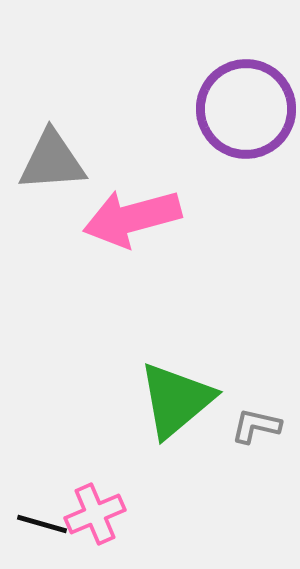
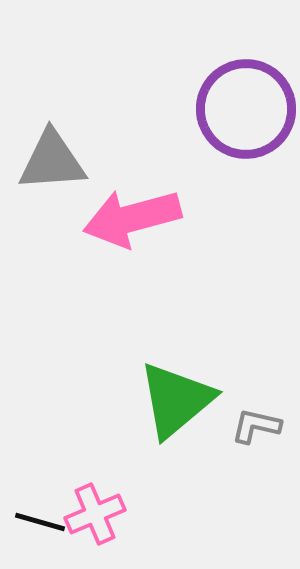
black line: moved 2 px left, 2 px up
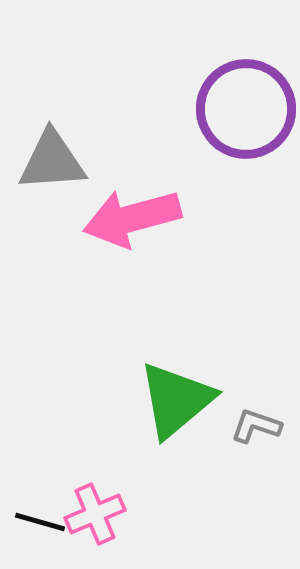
gray L-shape: rotated 6 degrees clockwise
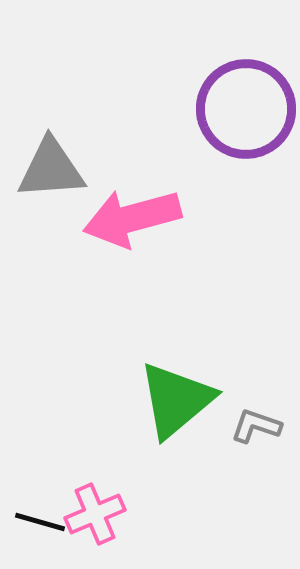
gray triangle: moved 1 px left, 8 px down
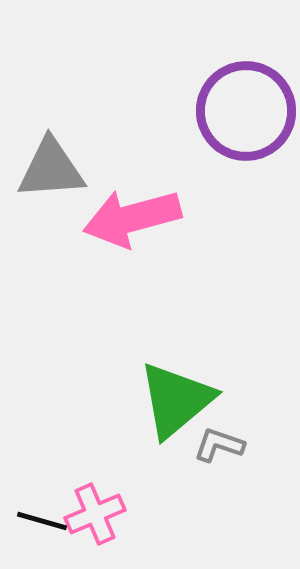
purple circle: moved 2 px down
gray L-shape: moved 37 px left, 19 px down
black line: moved 2 px right, 1 px up
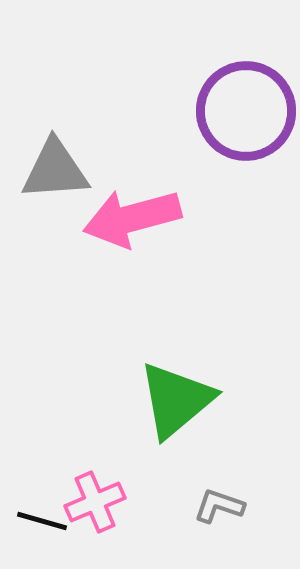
gray triangle: moved 4 px right, 1 px down
gray L-shape: moved 61 px down
pink cross: moved 12 px up
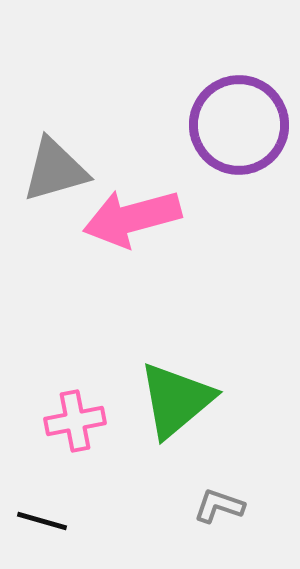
purple circle: moved 7 px left, 14 px down
gray triangle: rotated 12 degrees counterclockwise
pink cross: moved 20 px left, 81 px up; rotated 12 degrees clockwise
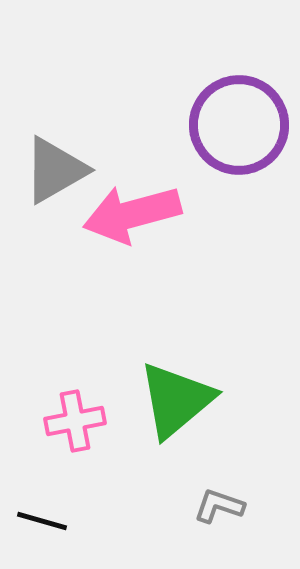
gray triangle: rotated 14 degrees counterclockwise
pink arrow: moved 4 px up
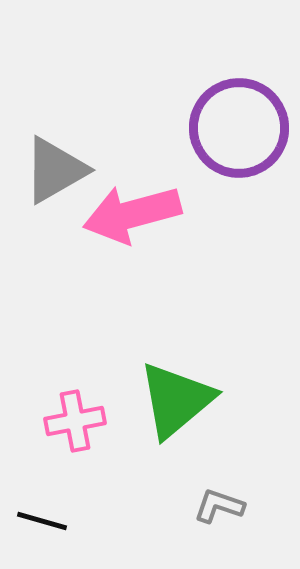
purple circle: moved 3 px down
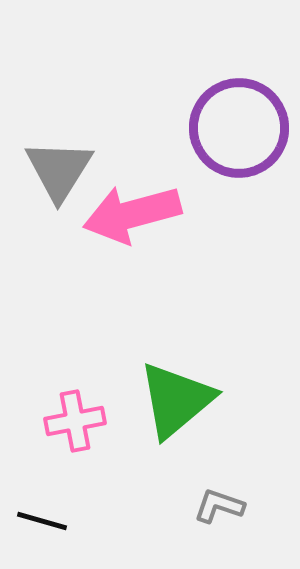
gray triangle: moved 4 px right; rotated 28 degrees counterclockwise
